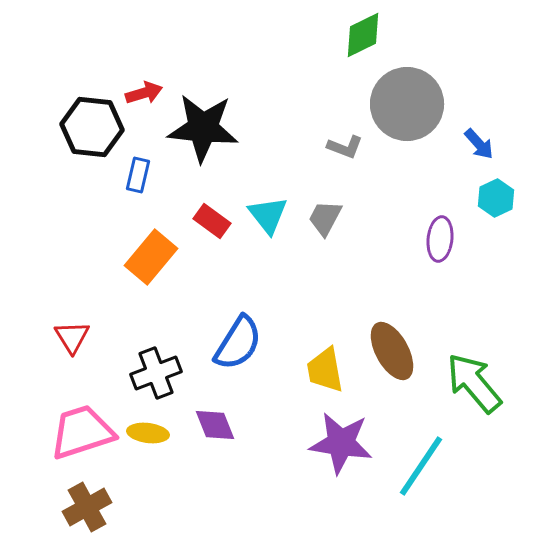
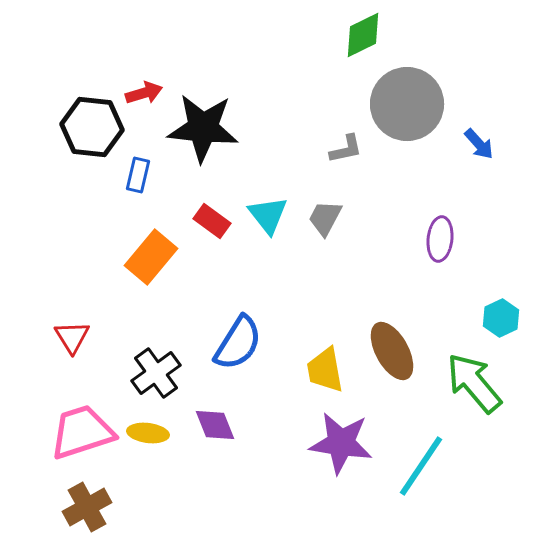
gray L-shape: moved 1 px right, 2 px down; rotated 33 degrees counterclockwise
cyan hexagon: moved 5 px right, 120 px down
black cross: rotated 15 degrees counterclockwise
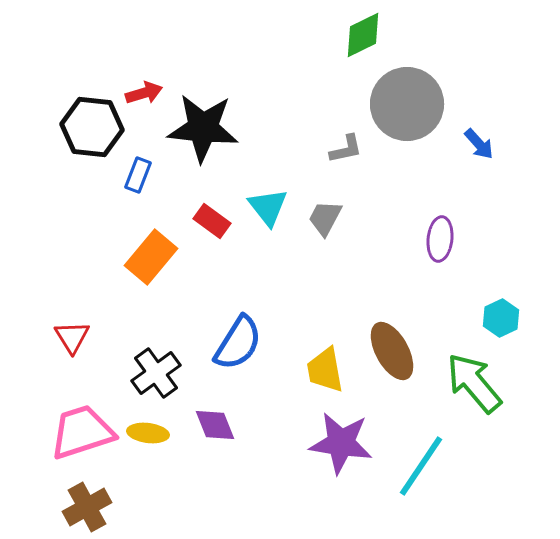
blue rectangle: rotated 8 degrees clockwise
cyan triangle: moved 8 px up
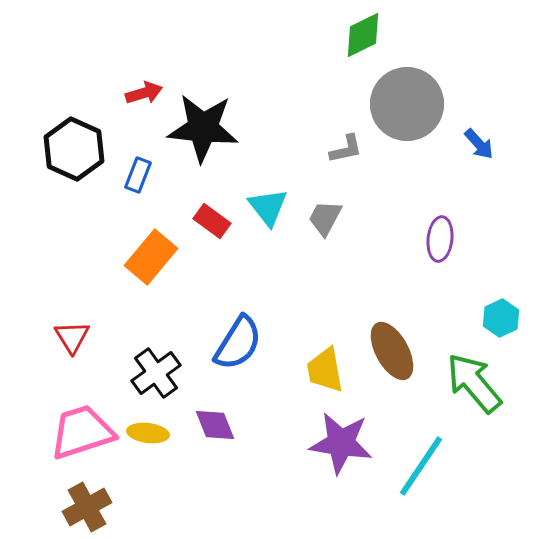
black hexagon: moved 18 px left, 22 px down; rotated 18 degrees clockwise
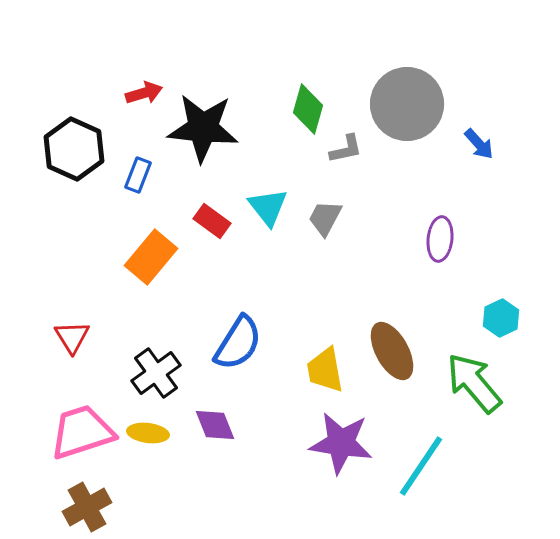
green diamond: moved 55 px left, 74 px down; rotated 48 degrees counterclockwise
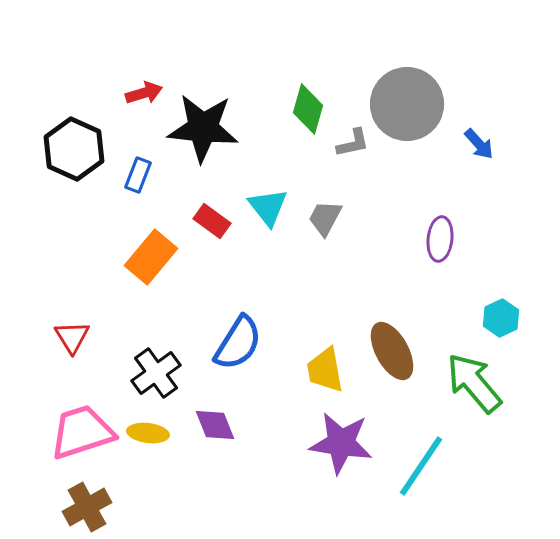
gray L-shape: moved 7 px right, 6 px up
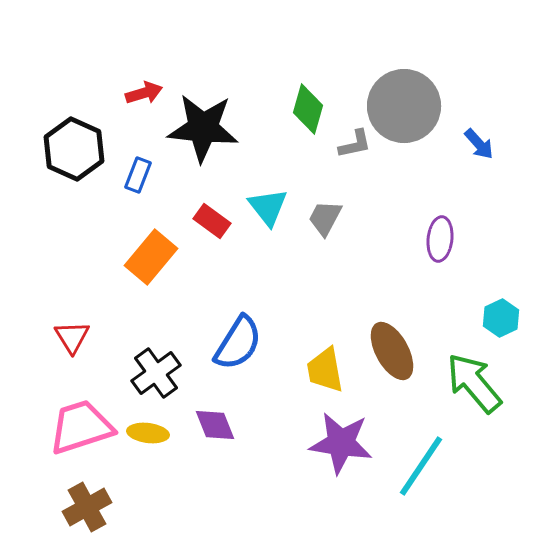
gray circle: moved 3 px left, 2 px down
gray L-shape: moved 2 px right, 1 px down
pink trapezoid: moved 1 px left, 5 px up
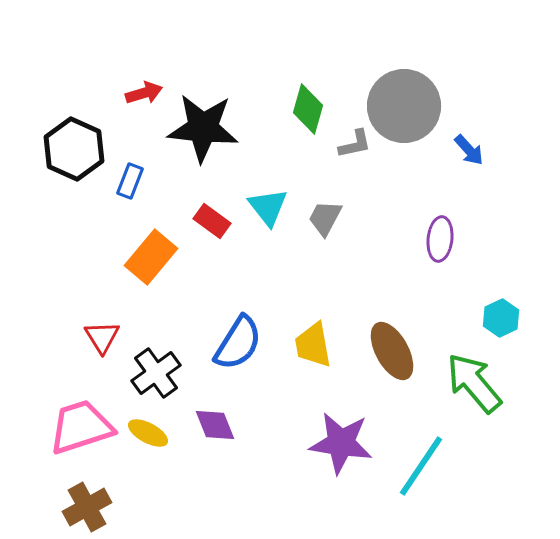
blue arrow: moved 10 px left, 6 px down
blue rectangle: moved 8 px left, 6 px down
red triangle: moved 30 px right
yellow trapezoid: moved 12 px left, 25 px up
yellow ellipse: rotated 21 degrees clockwise
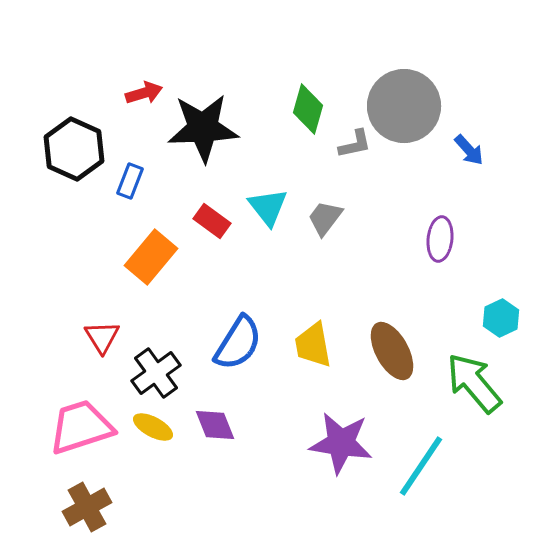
black star: rotated 8 degrees counterclockwise
gray trapezoid: rotated 9 degrees clockwise
yellow ellipse: moved 5 px right, 6 px up
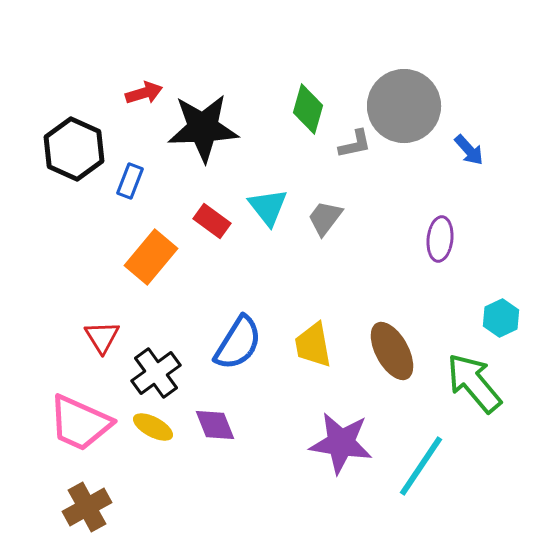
pink trapezoid: moved 1 px left, 4 px up; rotated 138 degrees counterclockwise
